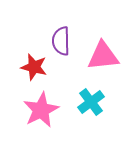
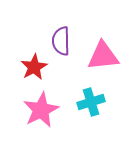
red star: rotated 28 degrees clockwise
cyan cross: rotated 20 degrees clockwise
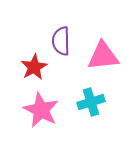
pink star: rotated 18 degrees counterclockwise
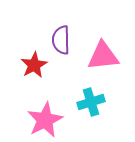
purple semicircle: moved 1 px up
red star: moved 2 px up
pink star: moved 4 px right, 10 px down; rotated 18 degrees clockwise
